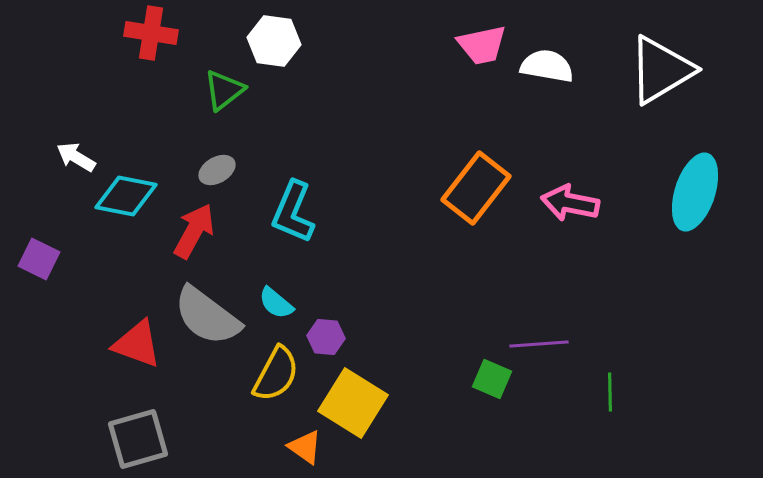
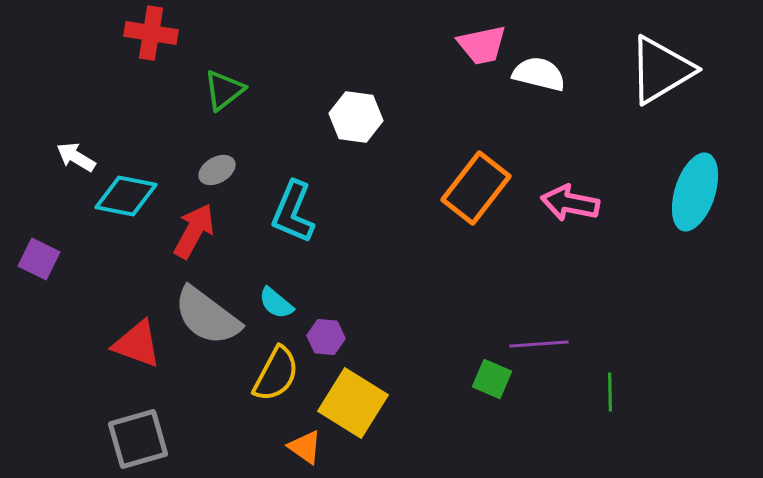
white hexagon: moved 82 px right, 76 px down
white semicircle: moved 8 px left, 8 px down; rotated 4 degrees clockwise
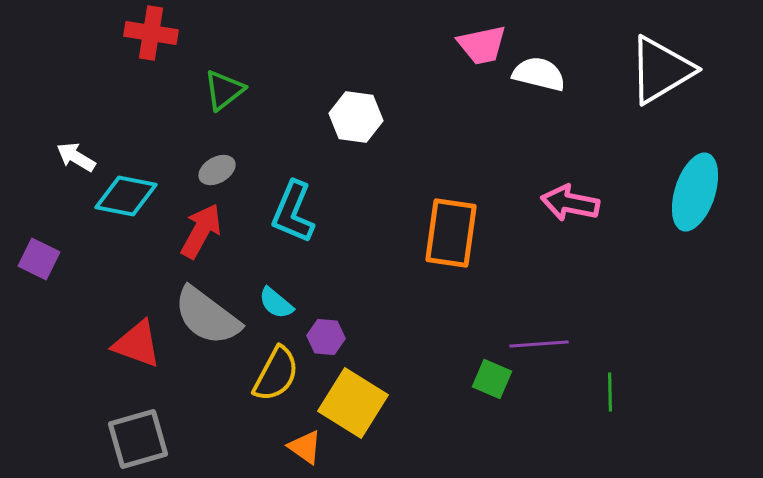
orange rectangle: moved 25 px left, 45 px down; rotated 30 degrees counterclockwise
red arrow: moved 7 px right
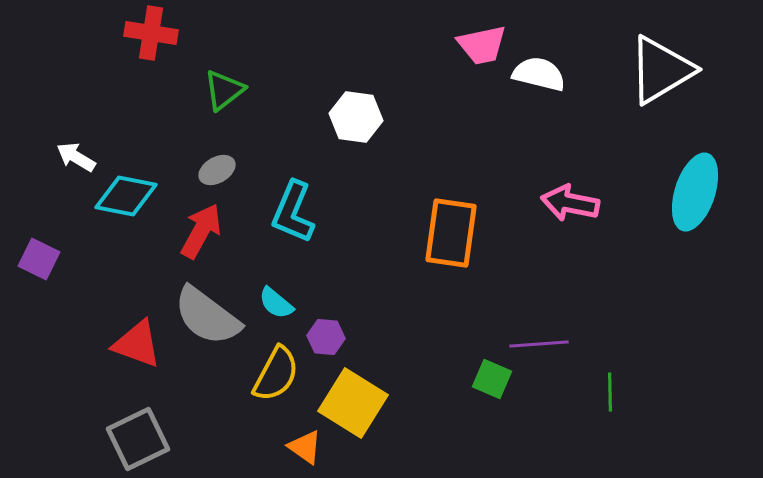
gray square: rotated 10 degrees counterclockwise
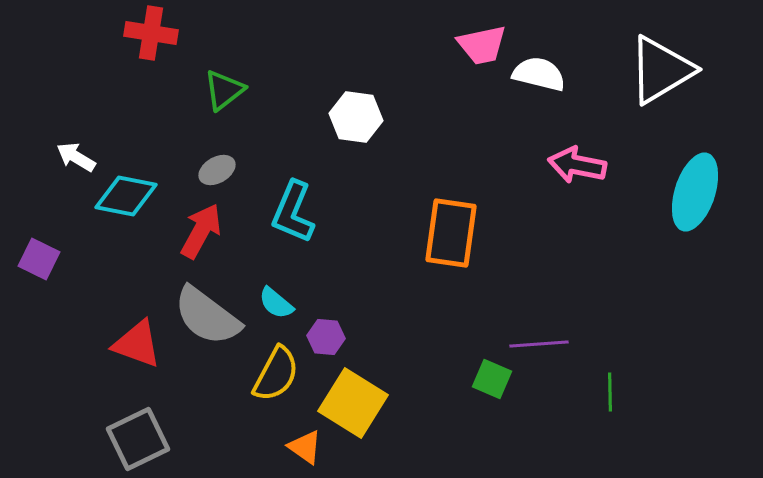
pink arrow: moved 7 px right, 38 px up
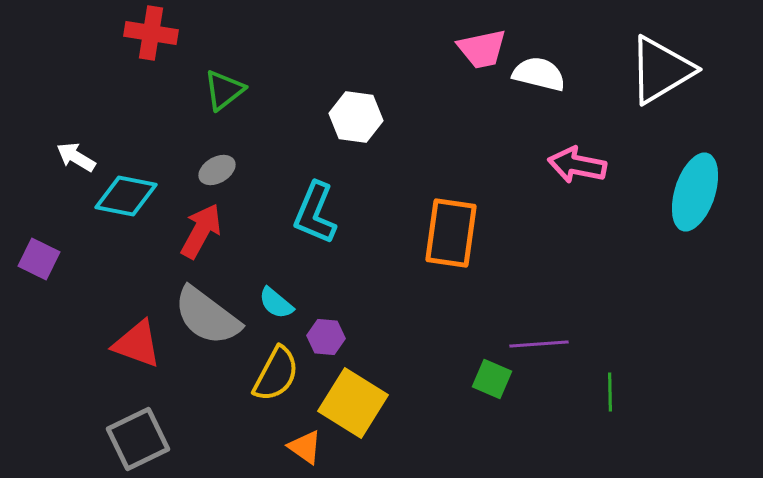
pink trapezoid: moved 4 px down
cyan L-shape: moved 22 px right, 1 px down
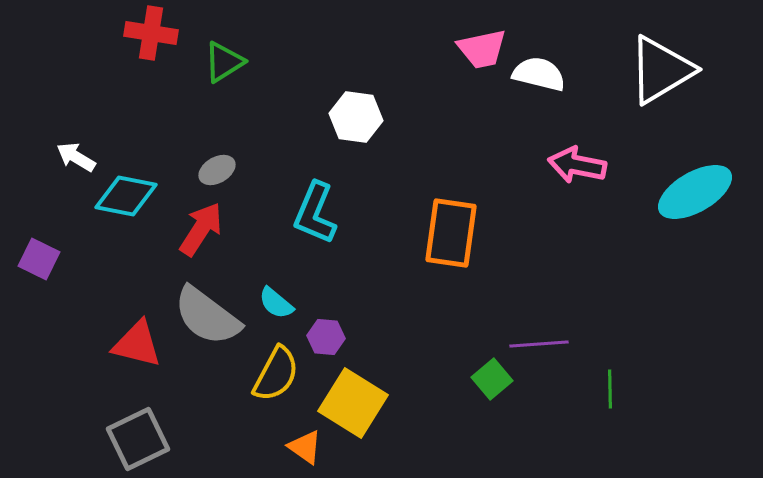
green triangle: moved 28 px up; rotated 6 degrees clockwise
cyan ellipse: rotated 42 degrees clockwise
red arrow: moved 2 px up; rotated 4 degrees clockwise
red triangle: rotated 6 degrees counterclockwise
green square: rotated 27 degrees clockwise
green line: moved 3 px up
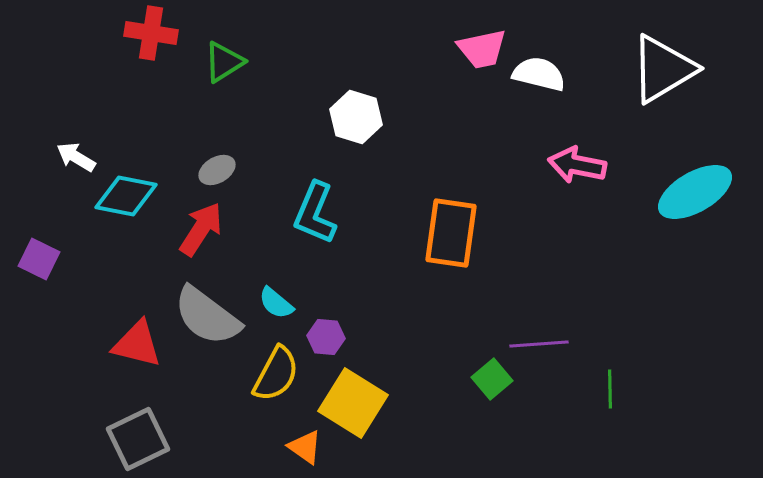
white triangle: moved 2 px right, 1 px up
white hexagon: rotated 9 degrees clockwise
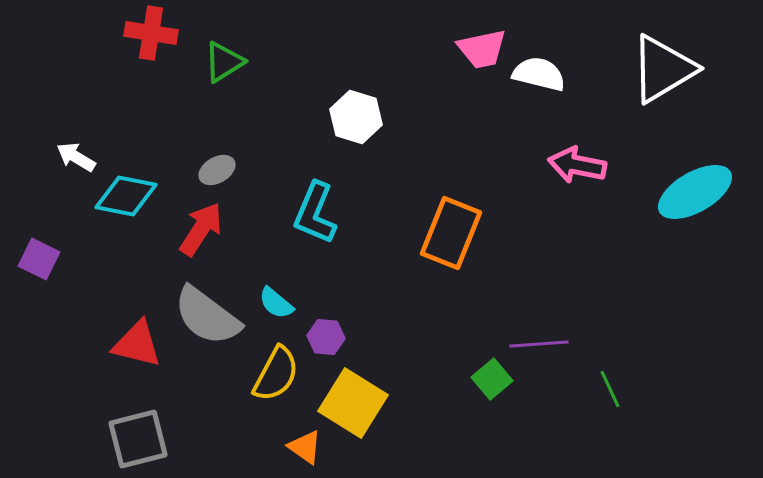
orange rectangle: rotated 14 degrees clockwise
green line: rotated 24 degrees counterclockwise
gray square: rotated 12 degrees clockwise
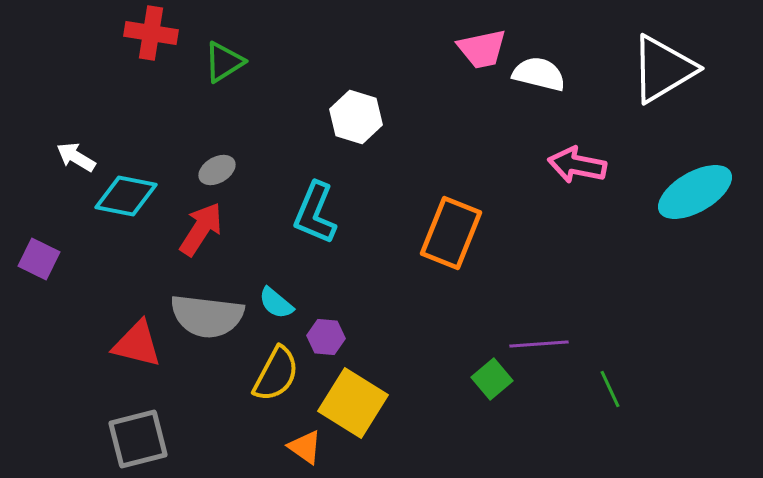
gray semicircle: rotated 30 degrees counterclockwise
